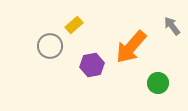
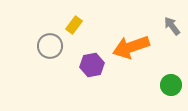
yellow rectangle: rotated 12 degrees counterclockwise
orange arrow: rotated 30 degrees clockwise
green circle: moved 13 px right, 2 px down
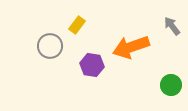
yellow rectangle: moved 3 px right
purple hexagon: rotated 20 degrees clockwise
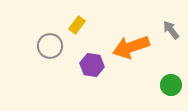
gray arrow: moved 1 px left, 4 px down
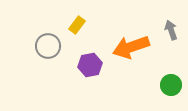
gray arrow: rotated 18 degrees clockwise
gray circle: moved 2 px left
purple hexagon: moved 2 px left; rotated 20 degrees counterclockwise
